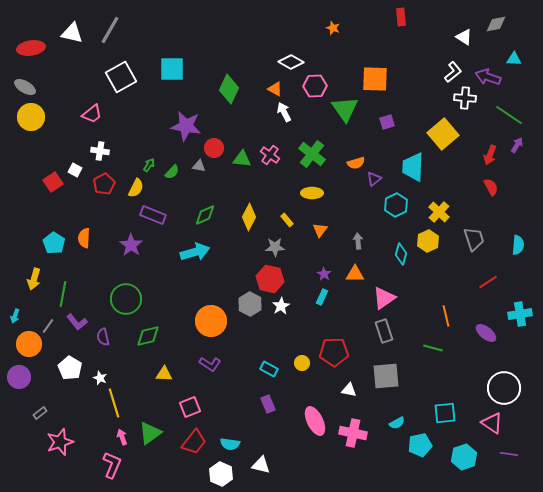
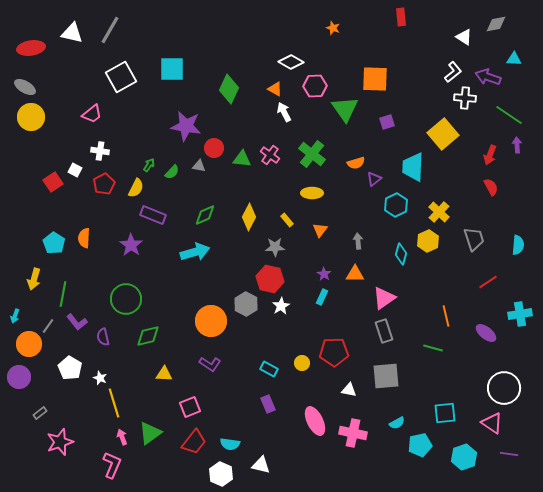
purple arrow at (517, 145): rotated 35 degrees counterclockwise
gray hexagon at (250, 304): moved 4 px left
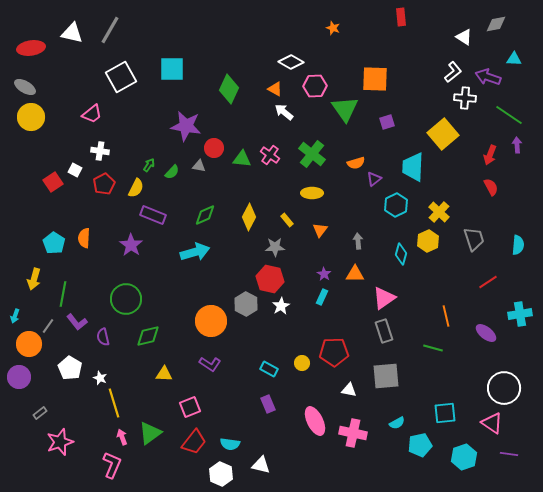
white arrow at (284, 112): rotated 24 degrees counterclockwise
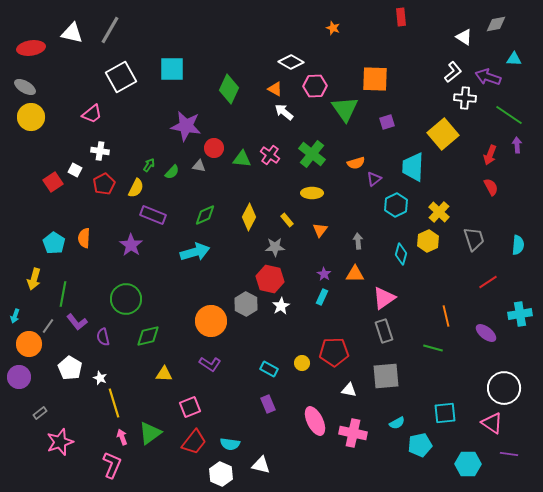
cyan hexagon at (464, 457): moved 4 px right, 7 px down; rotated 20 degrees clockwise
